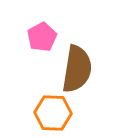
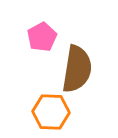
orange hexagon: moved 2 px left, 1 px up
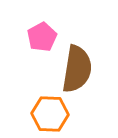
orange hexagon: moved 1 px left, 2 px down
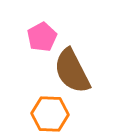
brown semicircle: moved 5 px left, 2 px down; rotated 144 degrees clockwise
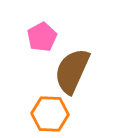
brown semicircle: rotated 51 degrees clockwise
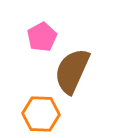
orange hexagon: moved 9 px left
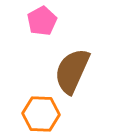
pink pentagon: moved 16 px up
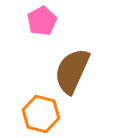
orange hexagon: rotated 12 degrees clockwise
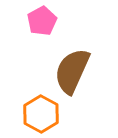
orange hexagon: rotated 15 degrees clockwise
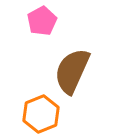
orange hexagon: rotated 9 degrees clockwise
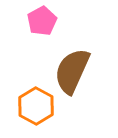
orange hexagon: moved 5 px left, 8 px up; rotated 9 degrees counterclockwise
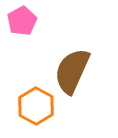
pink pentagon: moved 20 px left
